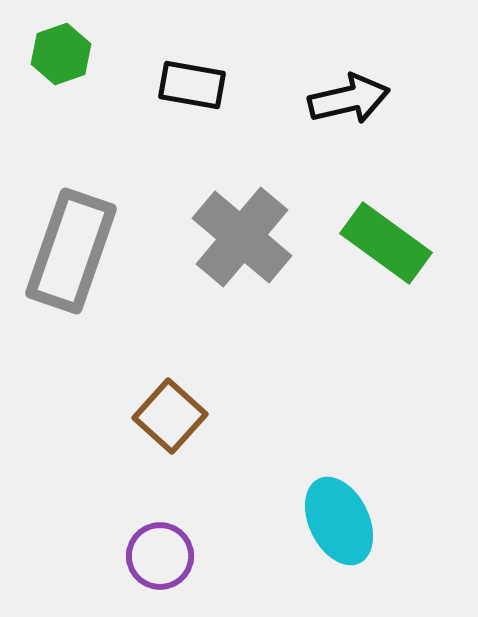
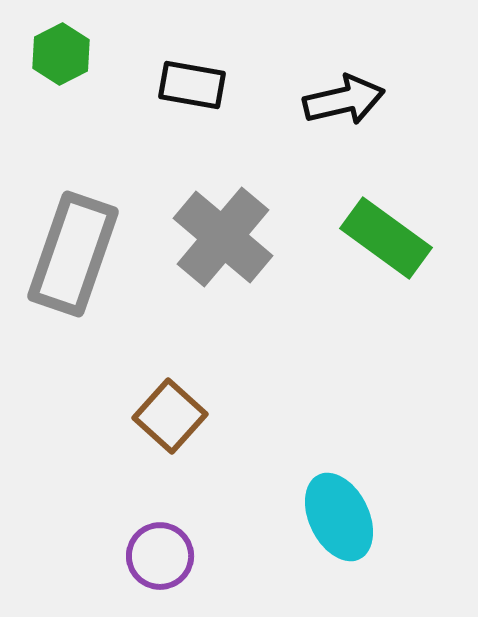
green hexagon: rotated 8 degrees counterclockwise
black arrow: moved 5 px left, 1 px down
gray cross: moved 19 px left
green rectangle: moved 5 px up
gray rectangle: moved 2 px right, 3 px down
cyan ellipse: moved 4 px up
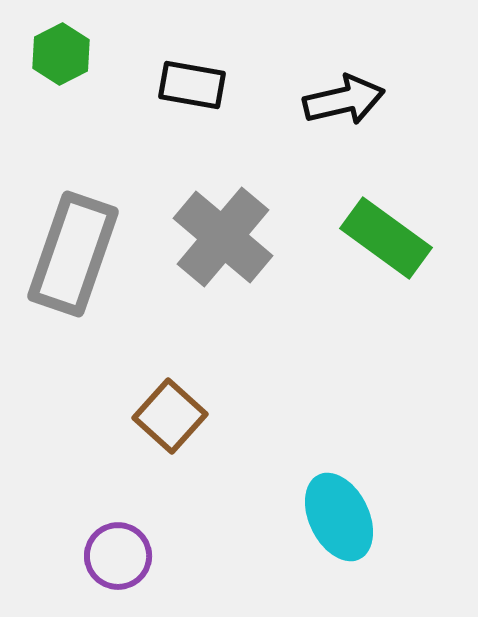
purple circle: moved 42 px left
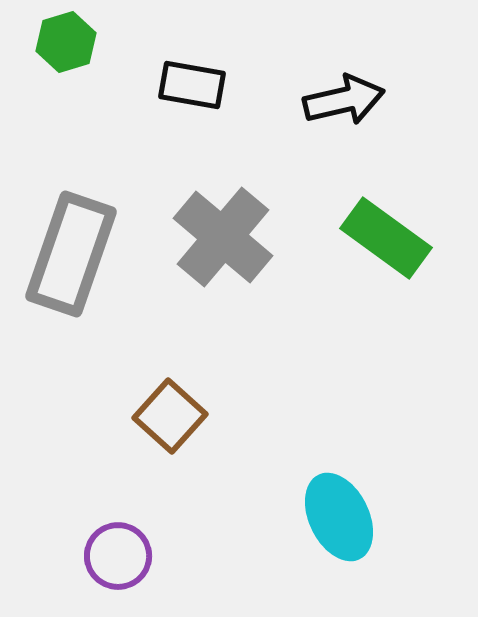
green hexagon: moved 5 px right, 12 px up; rotated 10 degrees clockwise
gray rectangle: moved 2 px left
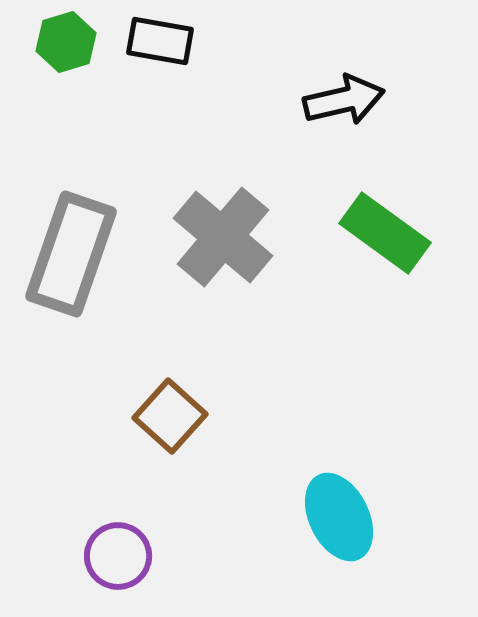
black rectangle: moved 32 px left, 44 px up
green rectangle: moved 1 px left, 5 px up
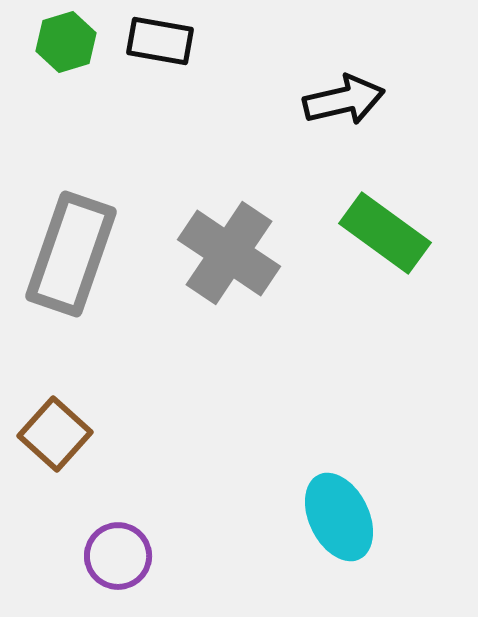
gray cross: moved 6 px right, 16 px down; rotated 6 degrees counterclockwise
brown square: moved 115 px left, 18 px down
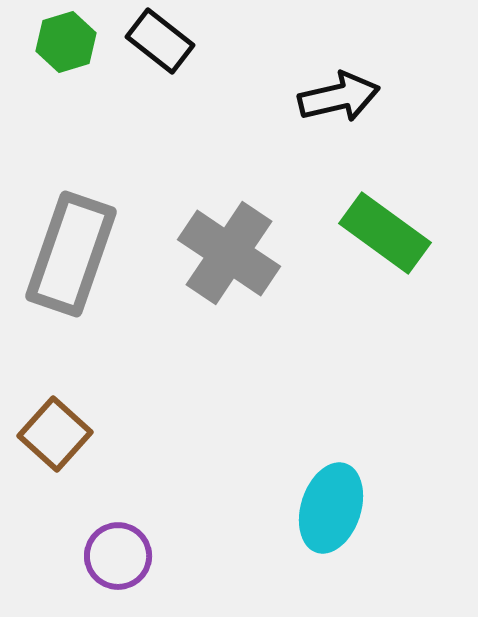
black rectangle: rotated 28 degrees clockwise
black arrow: moved 5 px left, 3 px up
cyan ellipse: moved 8 px left, 9 px up; rotated 44 degrees clockwise
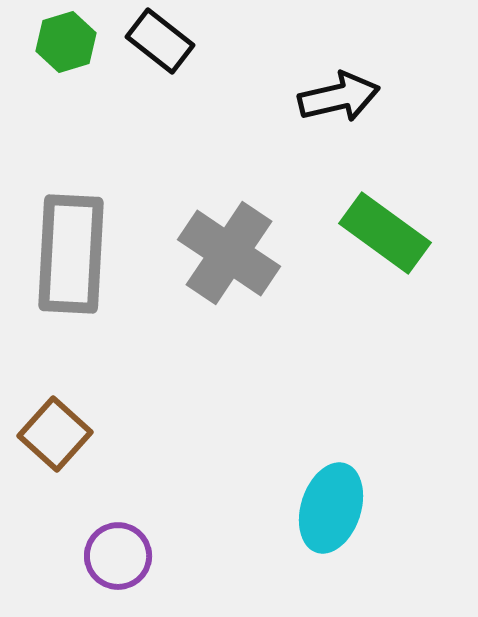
gray rectangle: rotated 16 degrees counterclockwise
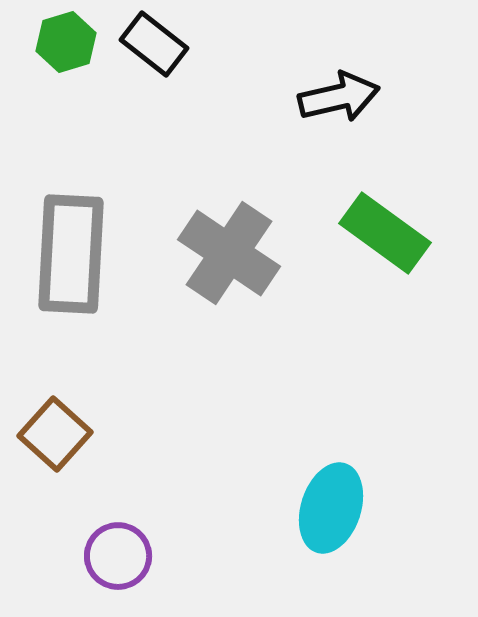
black rectangle: moved 6 px left, 3 px down
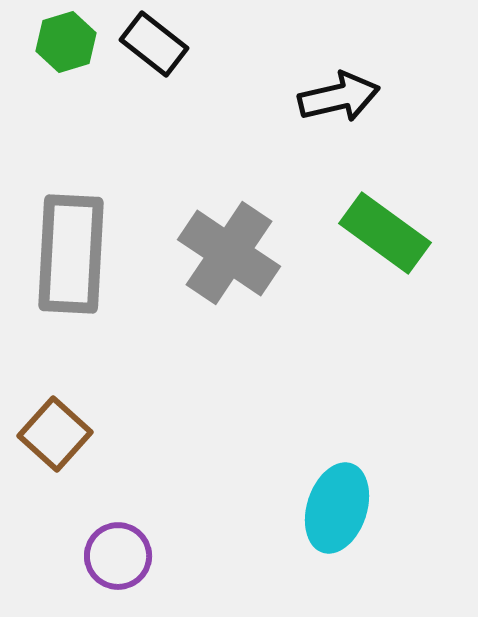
cyan ellipse: moved 6 px right
